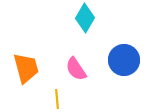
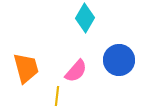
blue circle: moved 5 px left
pink semicircle: moved 2 px down; rotated 105 degrees counterclockwise
yellow line: moved 3 px up; rotated 12 degrees clockwise
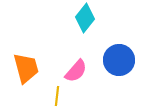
cyan diamond: rotated 8 degrees clockwise
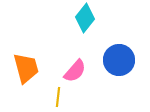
pink semicircle: moved 1 px left
yellow line: moved 1 px right, 1 px down
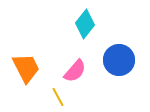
cyan diamond: moved 6 px down
orange trapezoid: rotated 12 degrees counterclockwise
yellow line: rotated 36 degrees counterclockwise
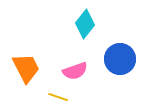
blue circle: moved 1 px right, 1 px up
pink semicircle: rotated 30 degrees clockwise
yellow line: rotated 42 degrees counterclockwise
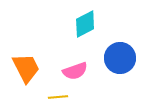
cyan diamond: rotated 24 degrees clockwise
blue circle: moved 1 px up
yellow line: rotated 24 degrees counterclockwise
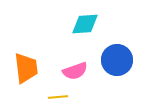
cyan diamond: rotated 24 degrees clockwise
blue circle: moved 3 px left, 2 px down
orange trapezoid: rotated 20 degrees clockwise
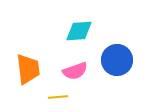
cyan diamond: moved 6 px left, 7 px down
orange trapezoid: moved 2 px right, 1 px down
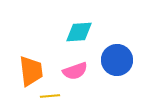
cyan diamond: moved 1 px down
orange trapezoid: moved 3 px right, 2 px down
yellow line: moved 8 px left, 1 px up
